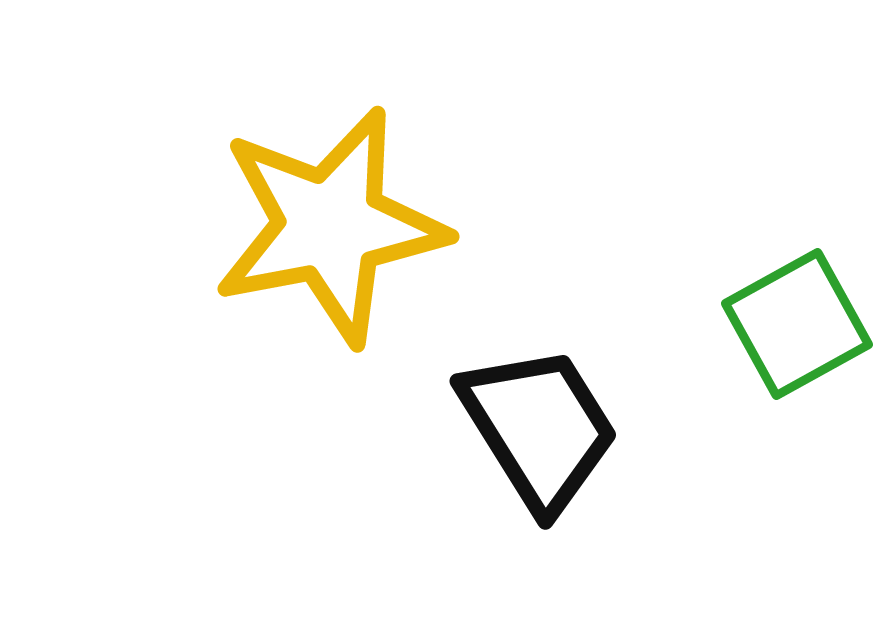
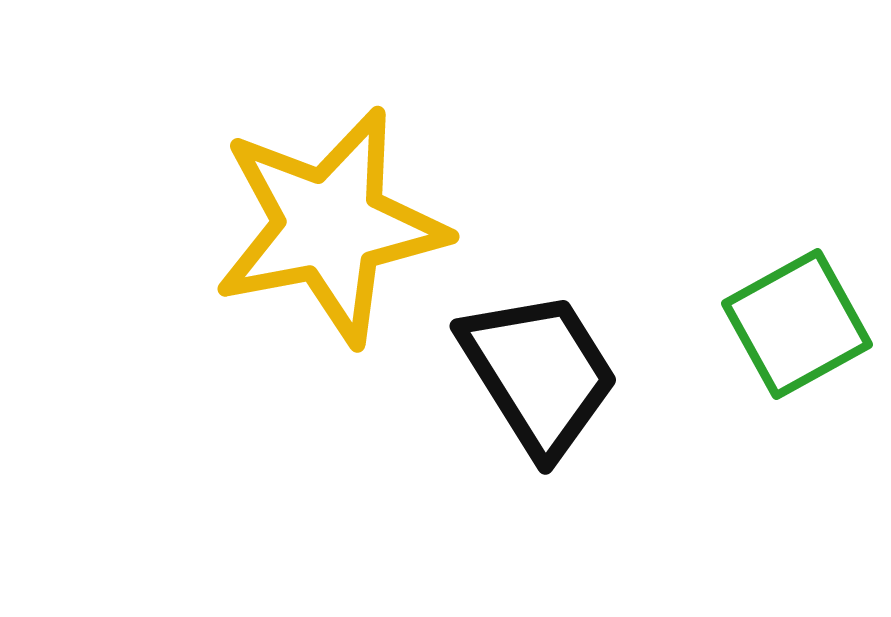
black trapezoid: moved 55 px up
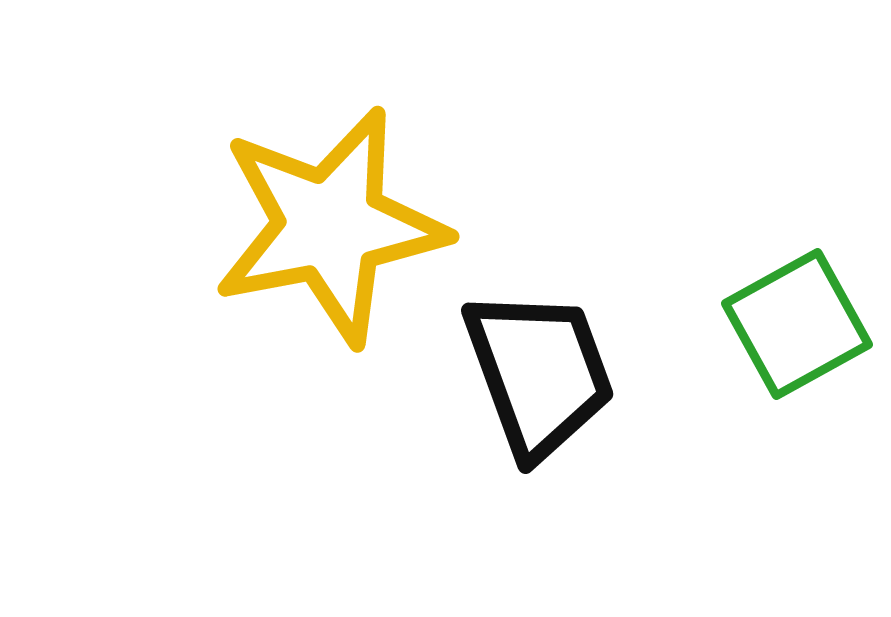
black trapezoid: rotated 12 degrees clockwise
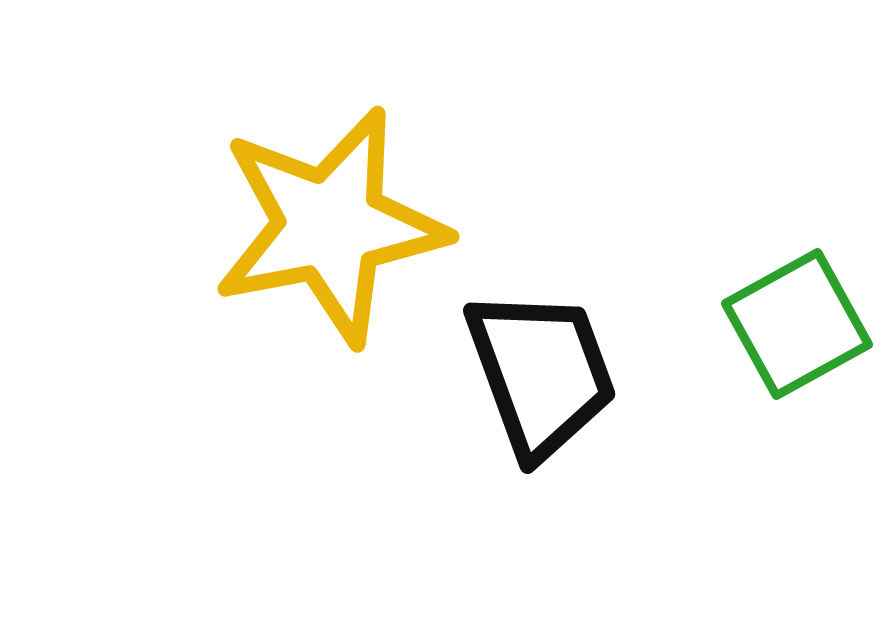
black trapezoid: moved 2 px right
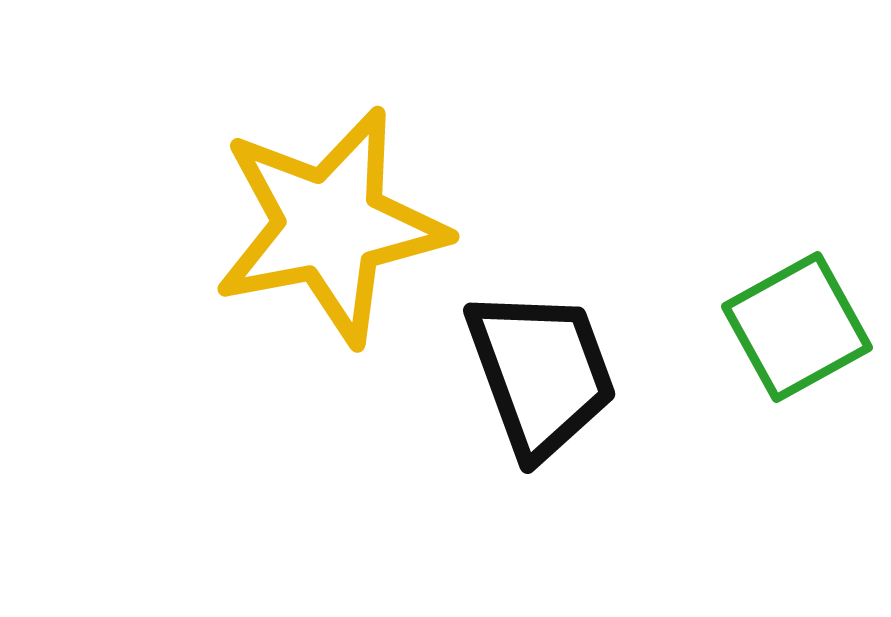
green square: moved 3 px down
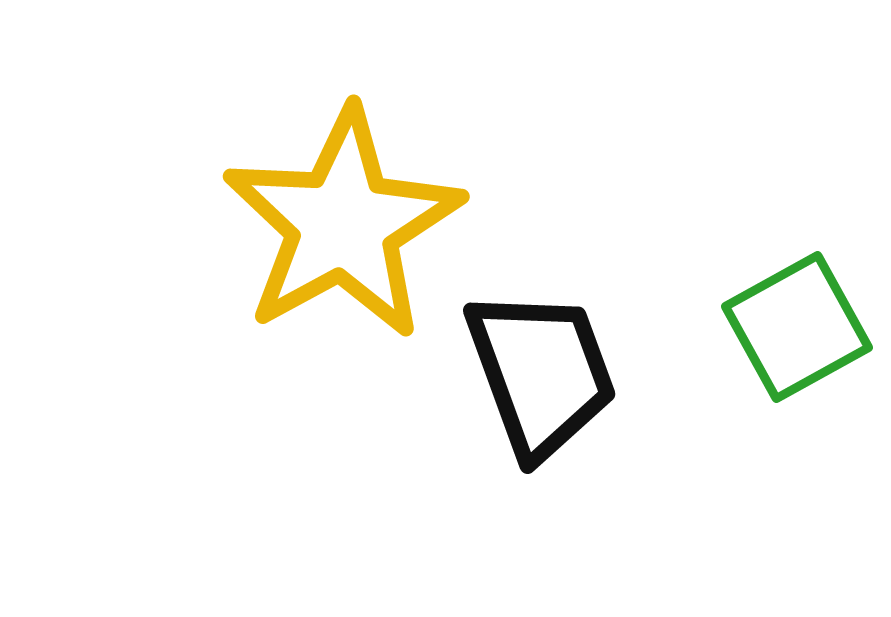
yellow star: moved 13 px right, 2 px up; rotated 18 degrees counterclockwise
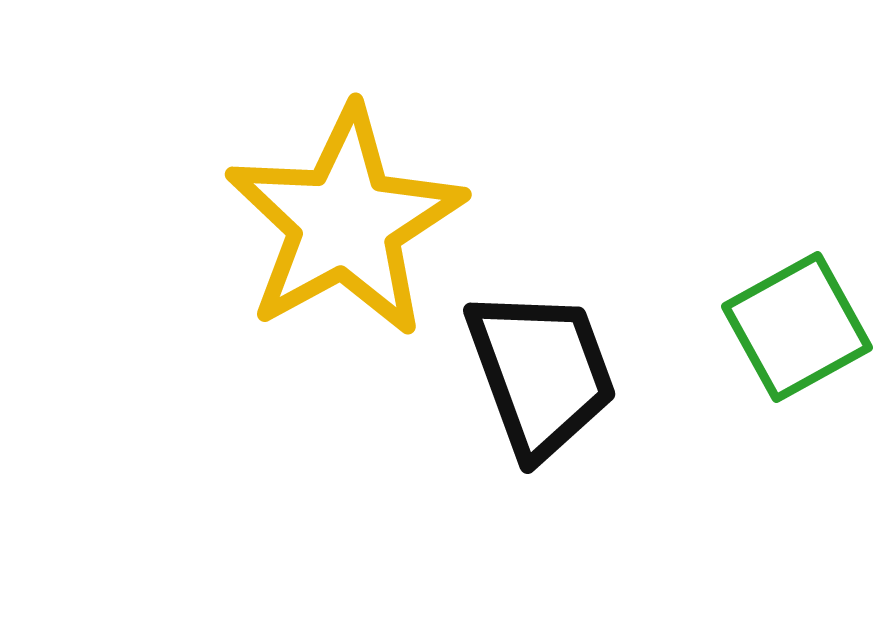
yellow star: moved 2 px right, 2 px up
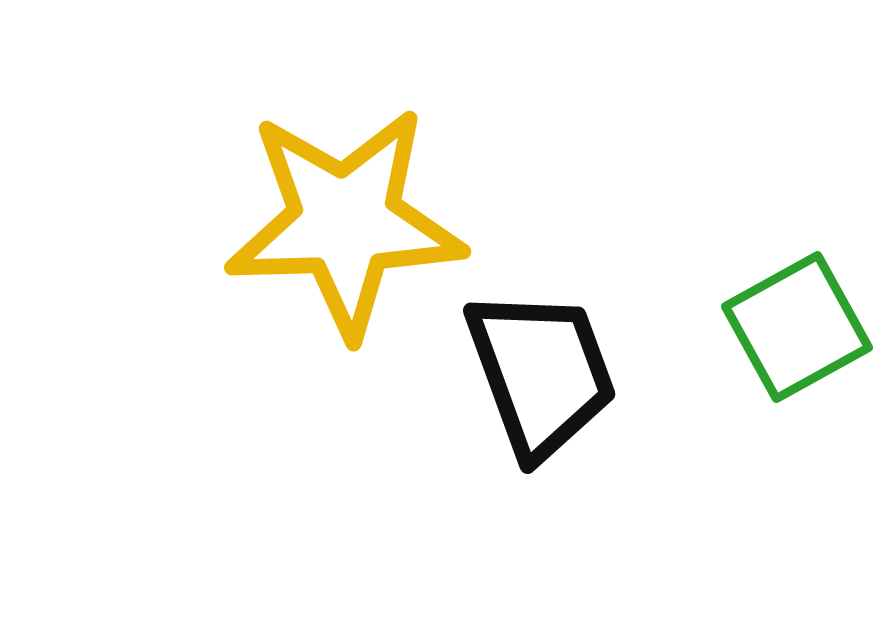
yellow star: rotated 27 degrees clockwise
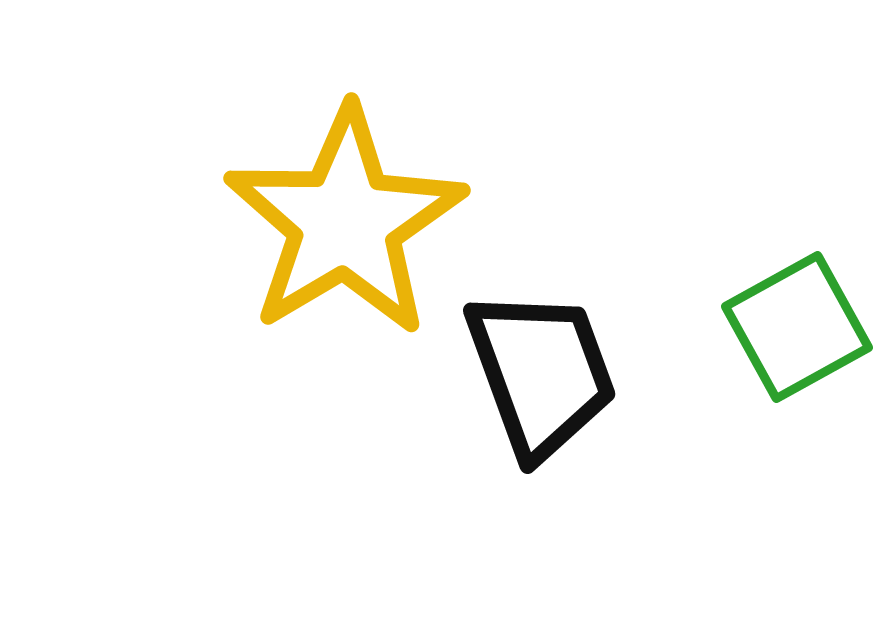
yellow star: rotated 29 degrees counterclockwise
